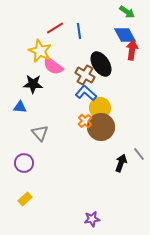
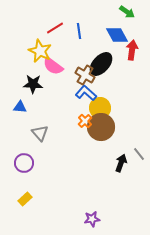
blue diamond: moved 8 px left
black ellipse: rotated 75 degrees clockwise
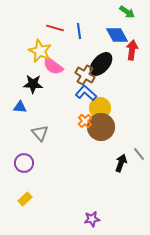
red line: rotated 48 degrees clockwise
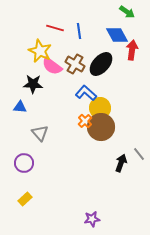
pink semicircle: moved 1 px left
brown cross: moved 10 px left, 11 px up
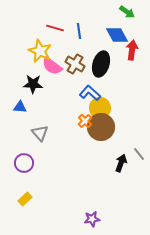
black ellipse: rotated 25 degrees counterclockwise
blue L-shape: moved 4 px right
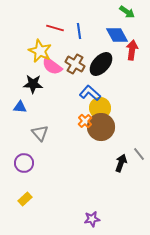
black ellipse: rotated 25 degrees clockwise
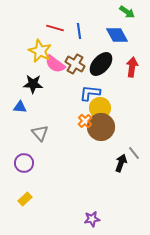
red arrow: moved 17 px down
pink semicircle: moved 3 px right, 2 px up
blue L-shape: rotated 35 degrees counterclockwise
gray line: moved 5 px left, 1 px up
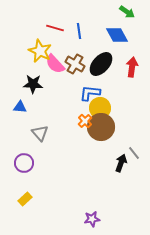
pink semicircle: rotated 10 degrees clockwise
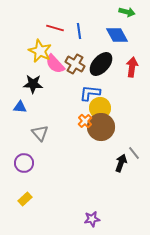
green arrow: rotated 21 degrees counterclockwise
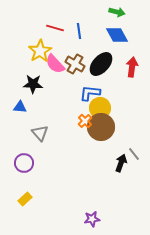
green arrow: moved 10 px left
yellow star: rotated 15 degrees clockwise
gray line: moved 1 px down
